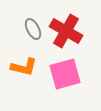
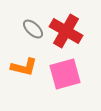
gray ellipse: rotated 20 degrees counterclockwise
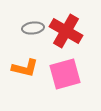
gray ellipse: moved 1 px up; rotated 50 degrees counterclockwise
orange L-shape: moved 1 px right, 1 px down
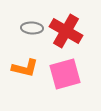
gray ellipse: moved 1 px left; rotated 10 degrees clockwise
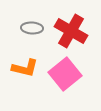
red cross: moved 5 px right
pink square: rotated 24 degrees counterclockwise
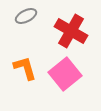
gray ellipse: moved 6 px left, 12 px up; rotated 30 degrees counterclockwise
orange L-shape: rotated 120 degrees counterclockwise
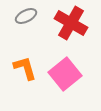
red cross: moved 8 px up
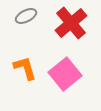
red cross: rotated 20 degrees clockwise
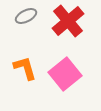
red cross: moved 3 px left, 2 px up
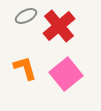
red cross: moved 9 px left, 5 px down
pink square: moved 1 px right
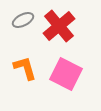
gray ellipse: moved 3 px left, 4 px down
pink square: rotated 24 degrees counterclockwise
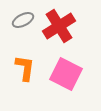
red cross: rotated 8 degrees clockwise
orange L-shape: rotated 24 degrees clockwise
